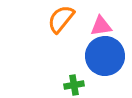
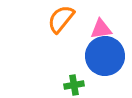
pink triangle: moved 3 px down
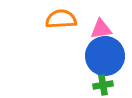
orange semicircle: rotated 48 degrees clockwise
green cross: moved 29 px right
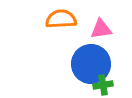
blue circle: moved 14 px left, 8 px down
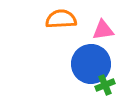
pink triangle: moved 2 px right, 1 px down
green cross: moved 2 px right; rotated 12 degrees counterclockwise
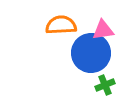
orange semicircle: moved 6 px down
blue circle: moved 11 px up
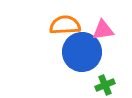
orange semicircle: moved 4 px right
blue circle: moved 9 px left, 1 px up
